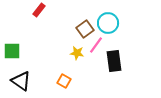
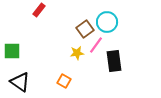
cyan circle: moved 1 px left, 1 px up
yellow star: rotated 16 degrees counterclockwise
black triangle: moved 1 px left, 1 px down
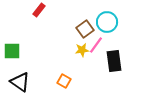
yellow star: moved 5 px right, 3 px up
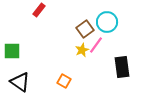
yellow star: rotated 16 degrees counterclockwise
black rectangle: moved 8 px right, 6 px down
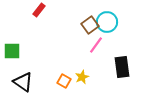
brown square: moved 5 px right, 4 px up
yellow star: moved 27 px down
black triangle: moved 3 px right
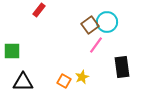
black triangle: rotated 35 degrees counterclockwise
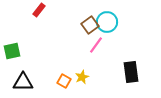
green square: rotated 12 degrees counterclockwise
black rectangle: moved 9 px right, 5 px down
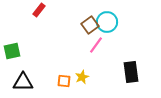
orange square: rotated 24 degrees counterclockwise
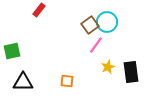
yellow star: moved 26 px right, 10 px up
orange square: moved 3 px right
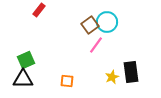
green square: moved 14 px right, 9 px down; rotated 12 degrees counterclockwise
yellow star: moved 4 px right, 10 px down
black triangle: moved 3 px up
